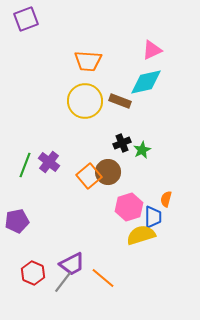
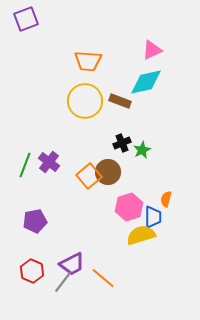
purple pentagon: moved 18 px right
red hexagon: moved 1 px left, 2 px up
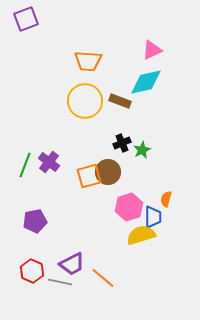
orange square: rotated 25 degrees clockwise
gray line: moved 3 px left; rotated 65 degrees clockwise
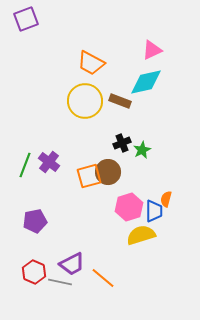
orange trapezoid: moved 3 px right, 2 px down; rotated 24 degrees clockwise
blue trapezoid: moved 1 px right, 6 px up
red hexagon: moved 2 px right, 1 px down
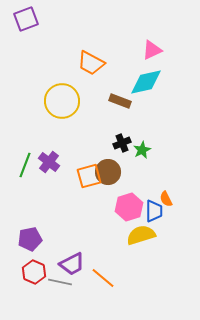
yellow circle: moved 23 px left
orange semicircle: rotated 42 degrees counterclockwise
purple pentagon: moved 5 px left, 18 px down
